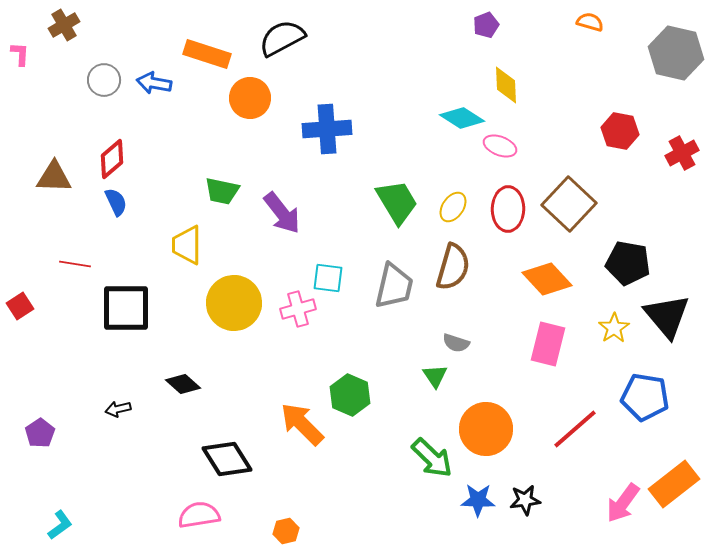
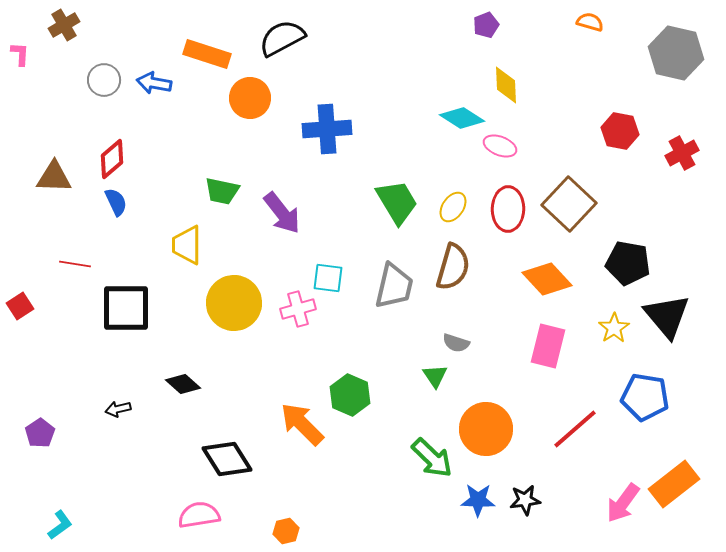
pink rectangle at (548, 344): moved 2 px down
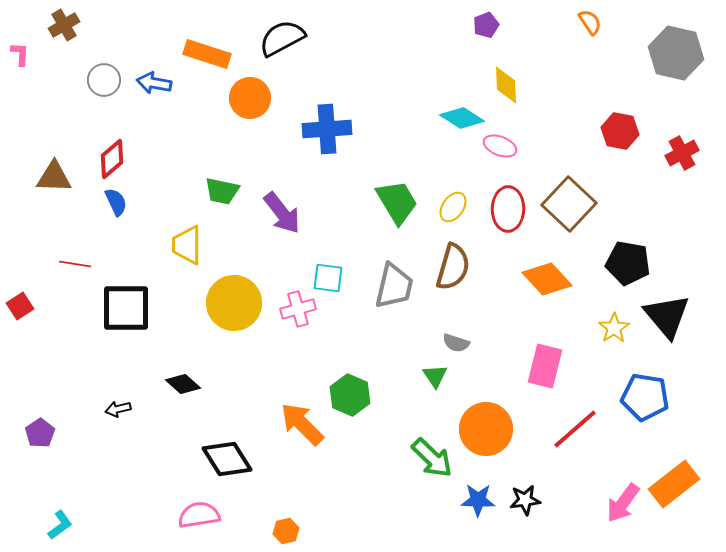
orange semicircle at (590, 22): rotated 40 degrees clockwise
pink rectangle at (548, 346): moved 3 px left, 20 px down
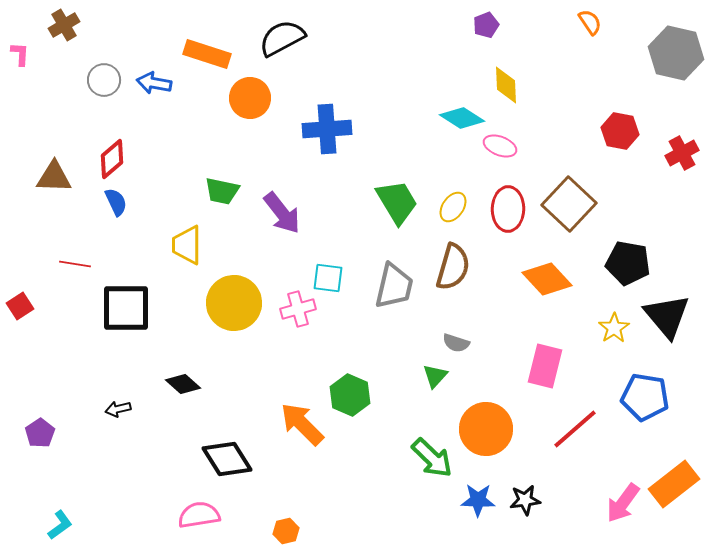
green triangle at (435, 376): rotated 16 degrees clockwise
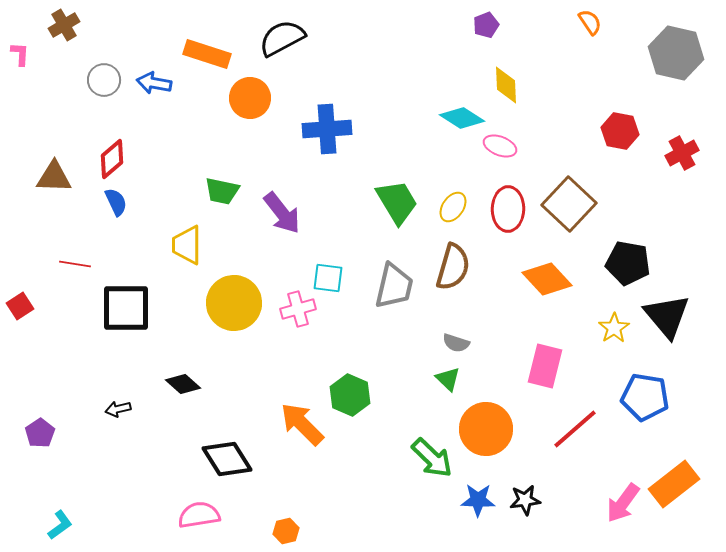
green triangle at (435, 376): moved 13 px right, 3 px down; rotated 28 degrees counterclockwise
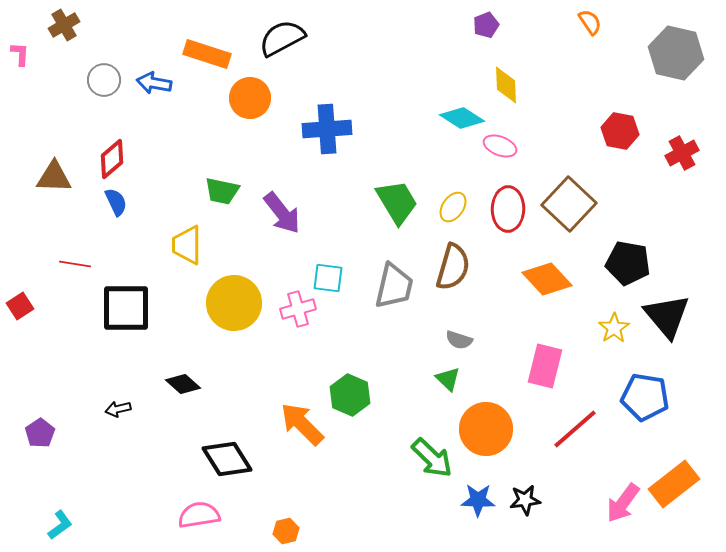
gray semicircle at (456, 343): moved 3 px right, 3 px up
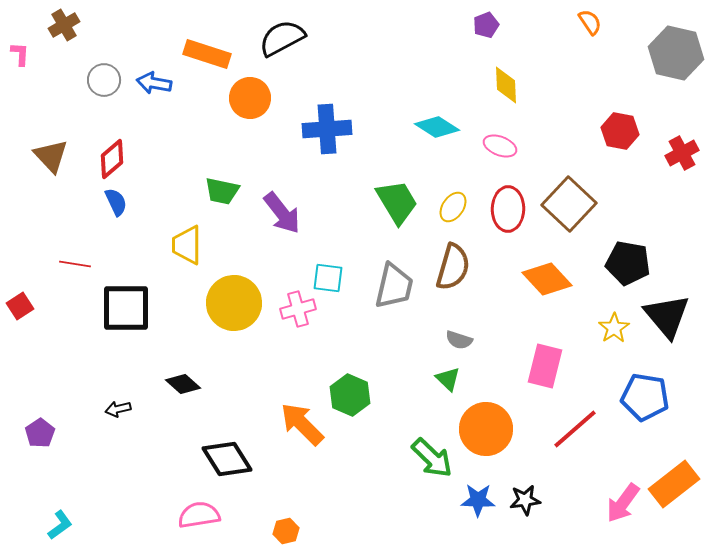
cyan diamond at (462, 118): moved 25 px left, 9 px down
brown triangle at (54, 177): moved 3 px left, 21 px up; rotated 45 degrees clockwise
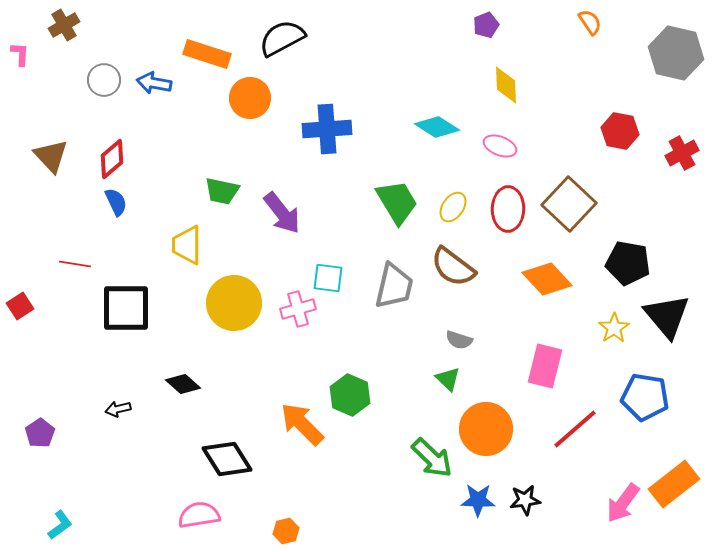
brown semicircle at (453, 267): rotated 111 degrees clockwise
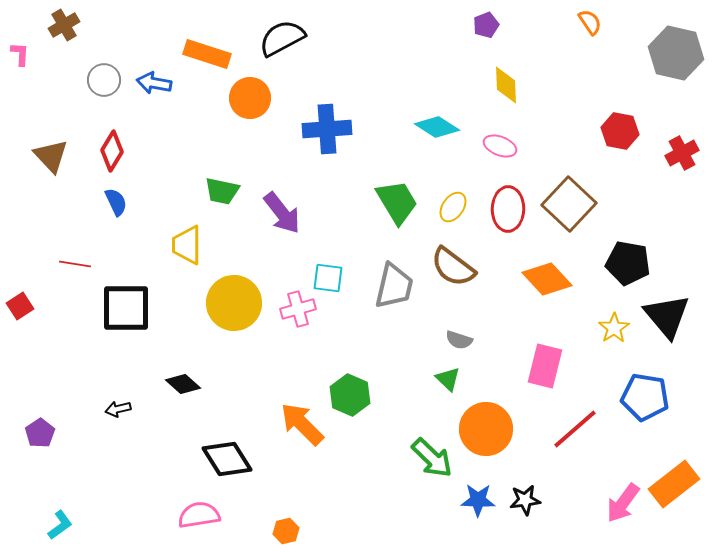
red diamond at (112, 159): moved 8 px up; rotated 18 degrees counterclockwise
